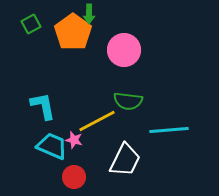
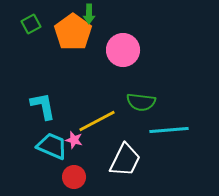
pink circle: moved 1 px left
green semicircle: moved 13 px right, 1 px down
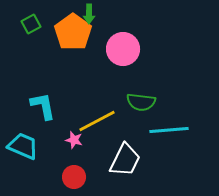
pink circle: moved 1 px up
cyan trapezoid: moved 29 px left
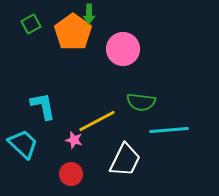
cyan trapezoid: moved 2 px up; rotated 20 degrees clockwise
red circle: moved 3 px left, 3 px up
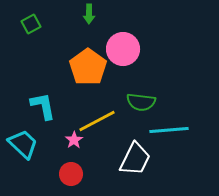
orange pentagon: moved 15 px right, 35 px down
pink star: rotated 24 degrees clockwise
white trapezoid: moved 10 px right, 1 px up
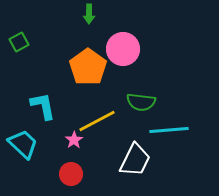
green square: moved 12 px left, 18 px down
white trapezoid: moved 1 px down
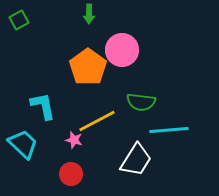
green square: moved 22 px up
pink circle: moved 1 px left, 1 px down
pink star: rotated 24 degrees counterclockwise
white trapezoid: moved 1 px right; rotated 6 degrees clockwise
